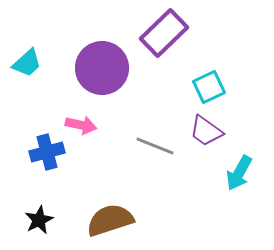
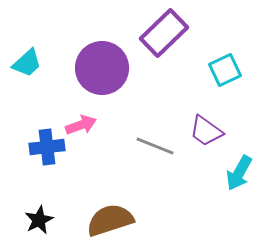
cyan square: moved 16 px right, 17 px up
pink arrow: rotated 32 degrees counterclockwise
blue cross: moved 5 px up; rotated 8 degrees clockwise
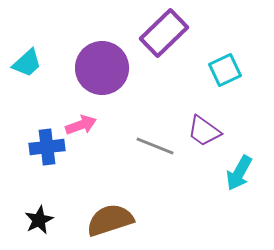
purple trapezoid: moved 2 px left
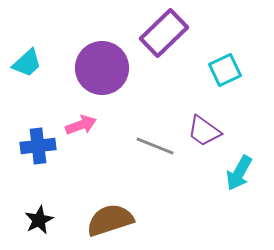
blue cross: moved 9 px left, 1 px up
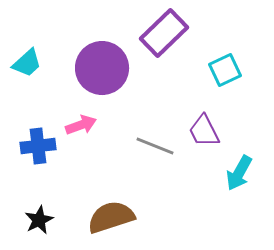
purple trapezoid: rotated 27 degrees clockwise
brown semicircle: moved 1 px right, 3 px up
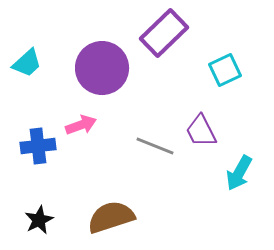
purple trapezoid: moved 3 px left
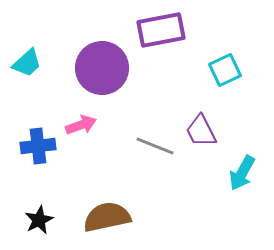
purple rectangle: moved 3 px left, 3 px up; rotated 33 degrees clockwise
cyan arrow: moved 3 px right
brown semicircle: moved 4 px left; rotated 6 degrees clockwise
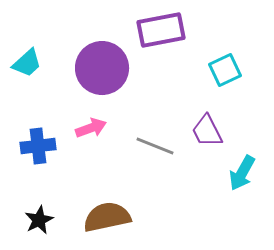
pink arrow: moved 10 px right, 3 px down
purple trapezoid: moved 6 px right
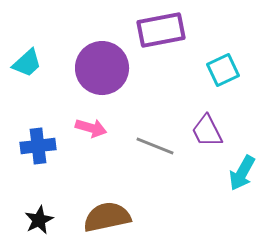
cyan square: moved 2 px left
pink arrow: rotated 36 degrees clockwise
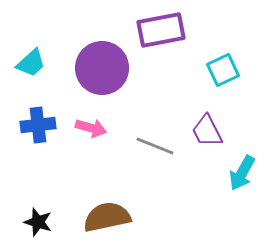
cyan trapezoid: moved 4 px right
blue cross: moved 21 px up
black star: moved 1 px left, 2 px down; rotated 28 degrees counterclockwise
